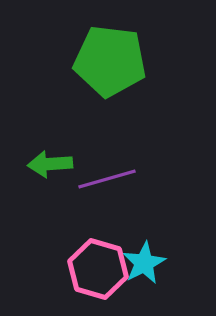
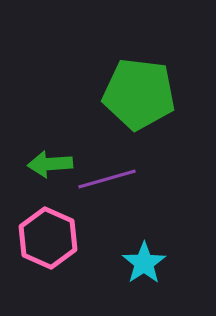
green pentagon: moved 29 px right, 33 px down
cyan star: rotated 6 degrees counterclockwise
pink hexagon: moved 50 px left, 31 px up; rotated 8 degrees clockwise
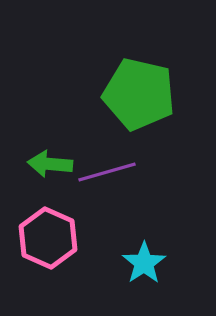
green pentagon: rotated 6 degrees clockwise
green arrow: rotated 9 degrees clockwise
purple line: moved 7 px up
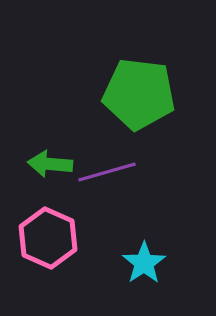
green pentagon: rotated 6 degrees counterclockwise
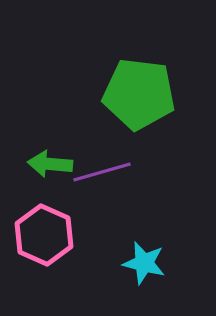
purple line: moved 5 px left
pink hexagon: moved 4 px left, 3 px up
cyan star: rotated 24 degrees counterclockwise
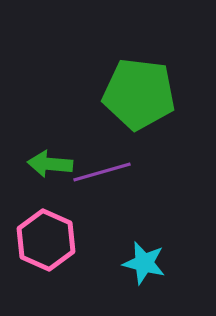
pink hexagon: moved 2 px right, 5 px down
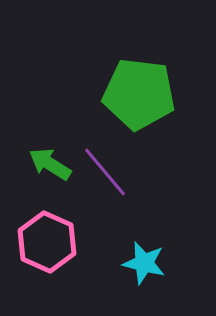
green arrow: rotated 27 degrees clockwise
purple line: moved 3 px right; rotated 66 degrees clockwise
pink hexagon: moved 1 px right, 2 px down
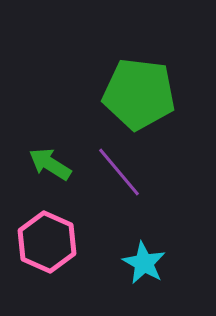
purple line: moved 14 px right
cyan star: rotated 15 degrees clockwise
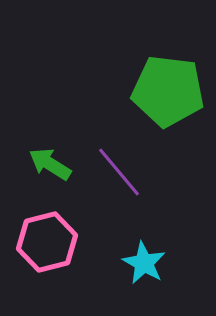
green pentagon: moved 29 px right, 3 px up
pink hexagon: rotated 22 degrees clockwise
